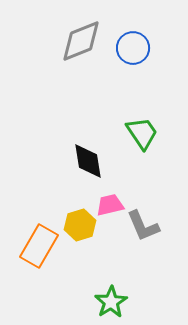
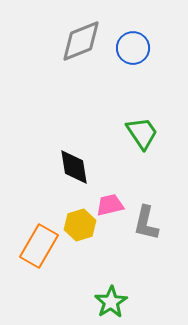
black diamond: moved 14 px left, 6 px down
gray L-shape: moved 3 px right, 3 px up; rotated 36 degrees clockwise
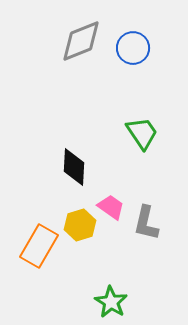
black diamond: rotated 12 degrees clockwise
pink trapezoid: moved 1 px right, 2 px down; rotated 48 degrees clockwise
green star: rotated 8 degrees counterclockwise
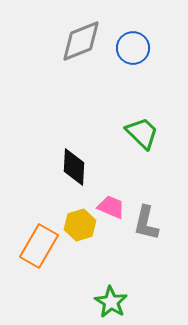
green trapezoid: rotated 12 degrees counterclockwise
pink trapezoid: rotated 12 degrees counterclockwise
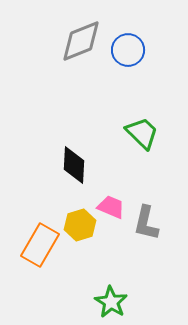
blue circle: moved 5 px left, 2 px down
black diamond: moved 2 px up
orange rectangle: moved 1 px right, 1 px up
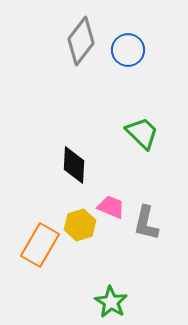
gray diamond: rotated 30 degrees counterclockwise
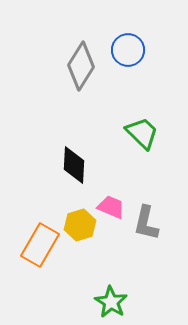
gray diamond: moved 25 px down; rotated 6 degrees counterclockwise
